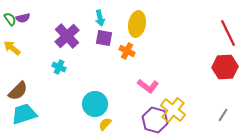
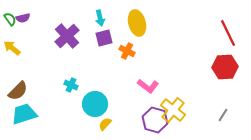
yellow ellipse: moved 1 px up; rotated 25 degrees counterclockwise
purple square: rotated 24 degrees counterclockwise
cyan cross: moved 12 px right, 18 px down
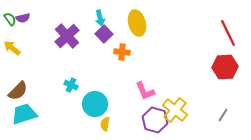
purple square: moved 4 px up; rotated 30 degrees counterclockwise
orange cross: moved 5 px left, 1 px down; rotated 21 degrees counterclockwise
pink L-shape: moved 3 px left, 5 px down; rotated 30 degrees clockwise
yellow cross: moved 2 px right
yellow semicircle: rotated 32 degrees counterclockwise
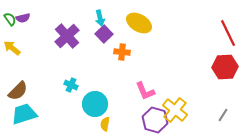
yellow ellipse: moved 2 px right; rotated 45 degrees counterclockwise
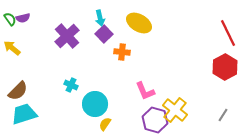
red hexagon: rotated 25 degrees counterclockwise
yellow semicircle: rotated 24 degrees clockwise
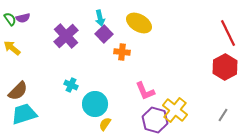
purple cross: moved 1 px left
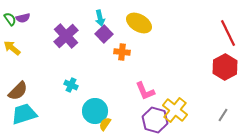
cyan circle: moved 7 px down
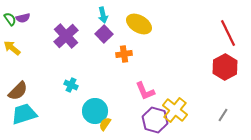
cyan arrow: moved 3 px right, 3 px up
yellow ellipse: moved 1 px down
orange cross: moved 2 px right, 2 px down; rotated 14 degrees counterclockwise
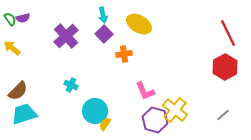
gray line: rotated 16 degrees clockwise
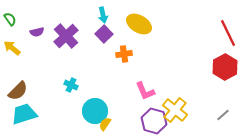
purple semicircle: moved 14 px right, 14 px down
purple hexagon: moved 1 px left, 1 px down
